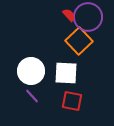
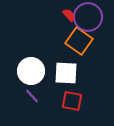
orange square: rotated 12 degrees counterclockwise
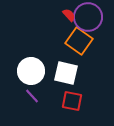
white square: rotated 10 degrees clockwise
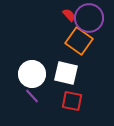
purple circle: moved 1 px right, 1 px down
white circle: moved 1 px right, 3 px down
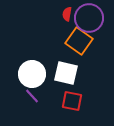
red semicircle: moved 2 px left, 1 px up; rotated 128 degrees counterclockwise
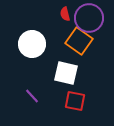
red semicircle: moved 2 px left; rotated 24 degrees counterclockwise
white circle: moved 30 px up
red square: moved 3 px right
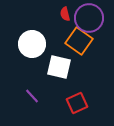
white square: moved 7 px left, 6 px up
red square: moved 2 px right, 2 px down; rotated 35 degrees counterclockwise
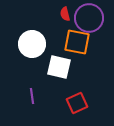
orange square: moved 2 px left, 1 px down; rotated 24 degrees counterclockwise
purple line: rotated 35 degrees clockwise
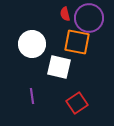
red square: rotated 10 degrees counterclockwise
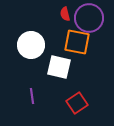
white circle: moved 1 px left, 1 px down
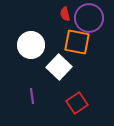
white square: rotated 30 degrees clockwise
